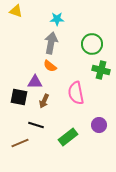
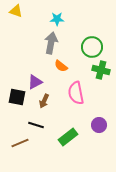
green circle: moved 3 px down
orange semicircle: moved 11 px right
purple triangle: rotated 28 degrees counterclockwise
black square: moved 2 px left
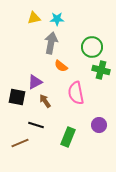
yellow triangle: moved 18 px right, 7 px down; rotated 32 degrees counterclockwise
brown arrow: moved 1 px right; rotated 120 degrees clockwise
green rectangle: rotated 30 degrees counterclockwise
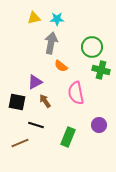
black square: moved 5 px down
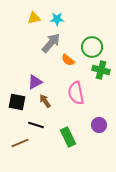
gray arrow: rotated 30 degrees clockwise
orange semicircle: moved 7 px right, 6 px up
green rectangle: rotated 48 degrees counterclockwise
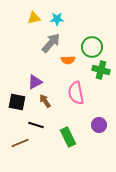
orange semicircle: rotated 40 degrees counterclockwise
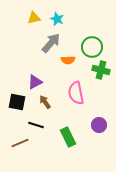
cyan star: rotated 24 degrees clockwise
brown arrow: moved 1 px down
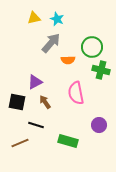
green rectangle: moved 4 px down; rotated 48 degrees counterclockwise
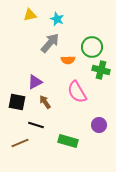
yellow triangle: moved 4 px left, 3 px up
gray arrow: moved 1 px left
pink semicircle: moved 1 px right, 1 px up; rotated 20 degrees counterclockwise
